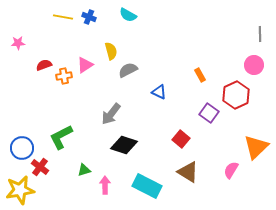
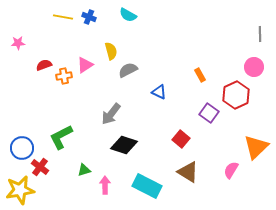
pink circle: moved 2 px down
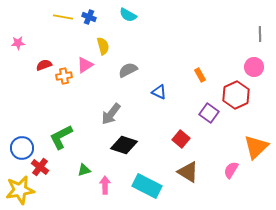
yellow semicircle: moved 8 px left, 5 px up
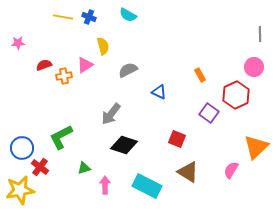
red square: moved 4 px left; rotated 18 degrees counterclockwise
green triangle: moved 2 px up
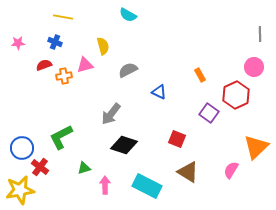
blue cross: moved 34 px left, 25 px down
pink triangle: rotated 18 degrees clockwise
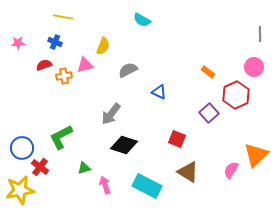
cyan semicircle: moved 14 px right, 5 px down
yellow semicircle: rotated 36 degrees clockwise
orange rectangle: moved 8 px right, 3 px up; rotated 24 degrees counterclockwise
purple square: rotated 12 degrees clockwise
orange triangle: moved 8 px down
pink arrow: rotated 18 degrees counterclockwise
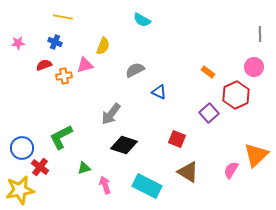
gray semicircle: moved 7 px right
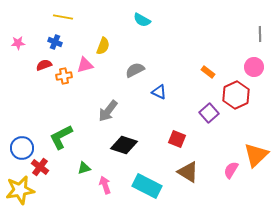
gray arrow: moved 3 px left, 3 px up
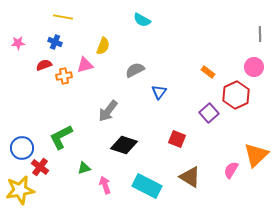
blue triangle: rotated 42 degrees clockwise
brown triangle: moved 2 px right, 5 px down
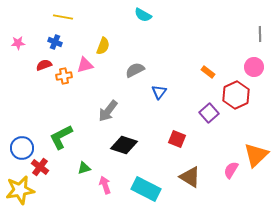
cyan semicircle: moved 1 px right, 5 px up
cyan rectangle: moved 1 px left, 3 px down
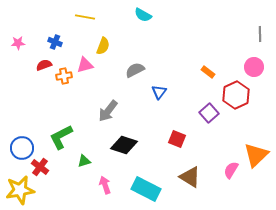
yellow line: moved 22 px right
green triangle: moved 7 px up
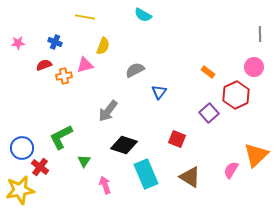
green triangle: rotated 40 degrees counterclockwise
cyan rectangle: moved 15 px up; rotated 40 degrees clockwise
